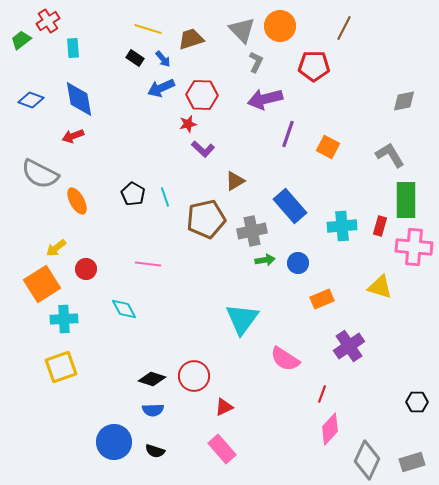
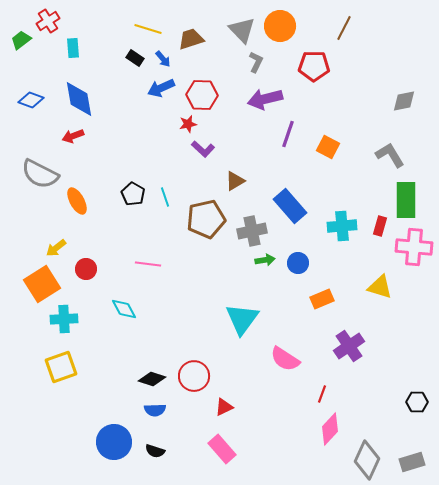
blue semicircle at (153, 410): moved 2 px right
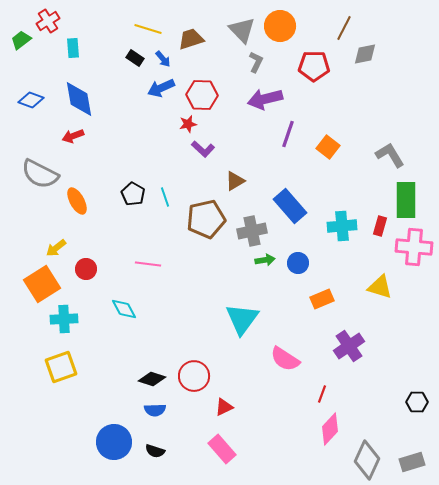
gray diamond at (404, 101): moved 39 px left, 47 px up
orange square at (328, 147): rotated 10 degrees clockwise
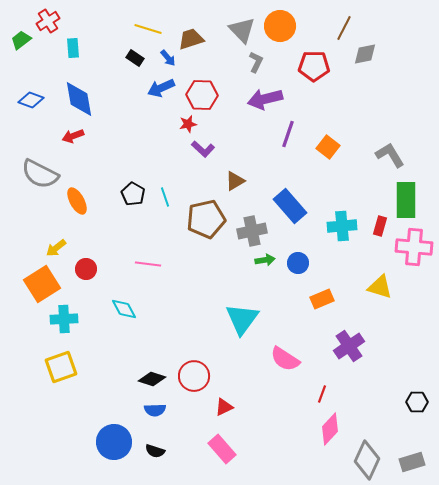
blue arrow at (163, 59): moved 5 px right, 1 px up
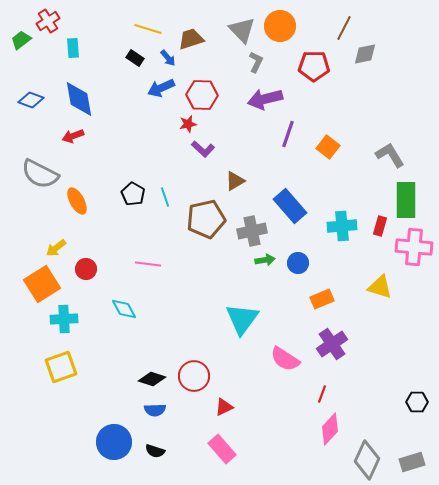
purple cross at (349, 346): moved 17 px left, 2 px up
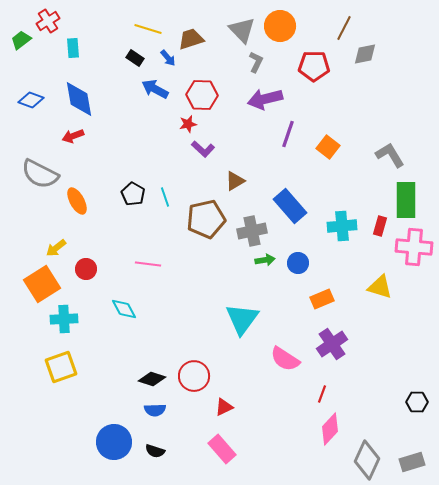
blue arrow at (161, 88): moved 6 px left, 1 px down; rotated 52 degrees clockwise
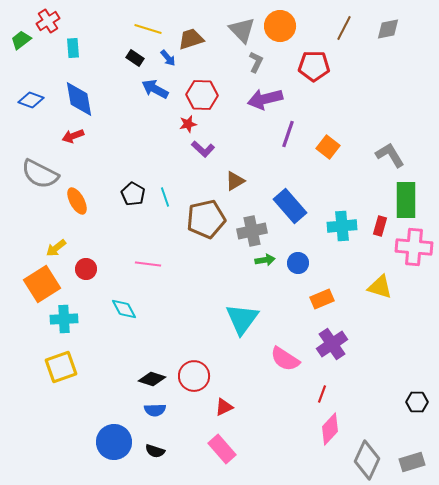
gray diamond at (365, 54): moved 23 px right, 25 px up
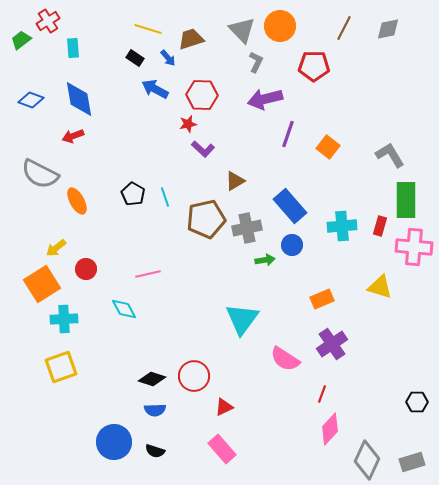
gray cross at (252, 231): moved 5 px left, 3 px up
blue circle at (298, 263): moved 6 px left, 18 px up
pink line at (148, 264): moved 10 px down; rotated 20 degrees counterclockwise
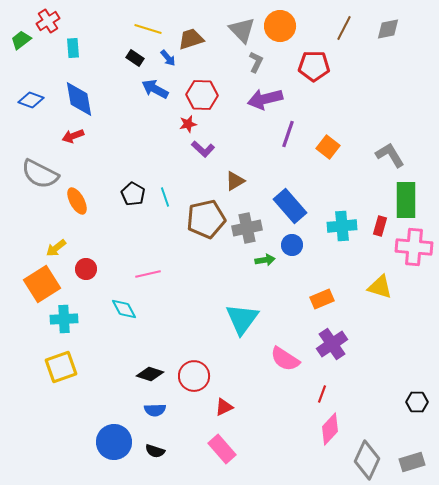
black diamond at (152, 379): moved 2 px left, 5 px up
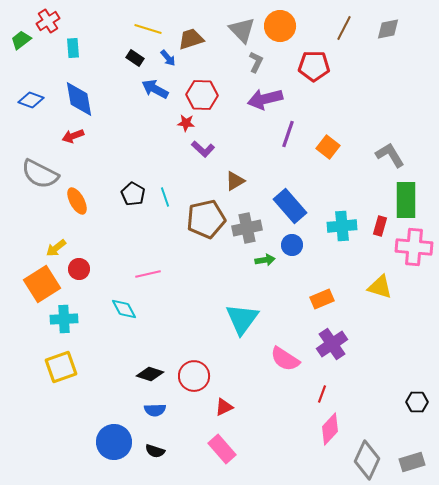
red star at (188, 124): moved 2 px left, 1 px up; rotated 18 degrees clockwise
red circle at (86, 269): moved 7 px left
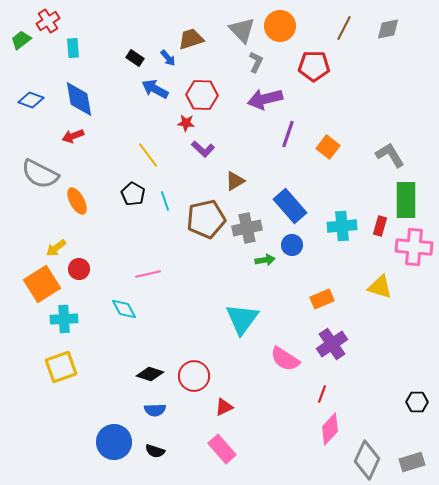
yellow line at (148, 29): moved 126 px down; rotated 36 degrees clockwise
cyan line at (165, 197): moved 4 px down
